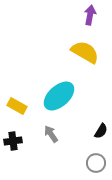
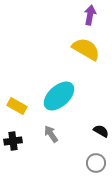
yellow semicircle: moved 1 px right, 3 px up
black semicircle: rotated 91 degrees counterclockwise
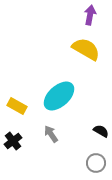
black cross: rotated 30 degrees counterclockwise
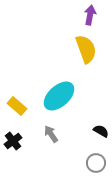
yellow semicircle: rotated 40 degrees clockwise
yellow rectangle: rotated 12 degrees clockwise
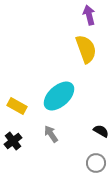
purple arrow: moved 1 px left; rotated 24 degrees counterclockwise
yellow rectangle: rotated 12 degrees counterclockwise
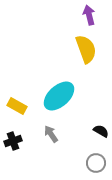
black cross: rotated 18 degrees clockwise
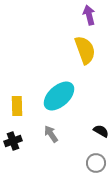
yellow semicircle: moved 1 px left, 1 px down
yellow rectangle: rotated 60 degrees clockwise
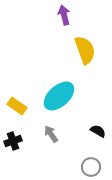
purple arrow: moved 25 px left
yellow rectangle: rotated 54 degrees counterclockwise
black semicircle: moved 3 px left
gray circle: moved 5 px left, 4 px down
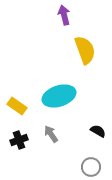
cyan ellipse: rotated 24 degrees clockwise
black cross: moved 6 px right, 1 px up
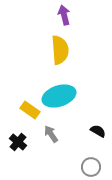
yellow semicircle: moved 25 px left; rotated 16 degrees clockwise
yellow rectangle: moved 13 px right, 4 px down
black cross: moved 1 px left, 2 px down; rotated 30 degrees counterclockwise
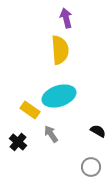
purple arrow: moved 2 px right, 3 px down
